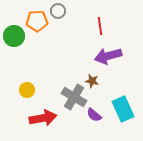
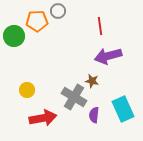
purple semicircle: rotated 56 degrees clockwise
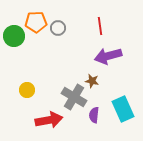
gray circle: moved 17 px down
orange pentagon: moved 1 px left, 1 px down
red arrow: moved 6 px right, 2 px down
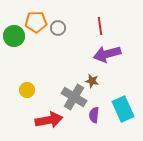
purple arrow: moved 1 px left, 2 px up
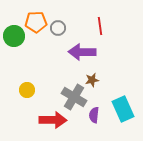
purple arrow: moved 25 px left, 2 px up; rotated 16 degrees clockwise
brown star: moved 1 px up; rotated 24 degrees counterclockwise
red arrow: moved 4 px right; rotated 12 degrees clockwise
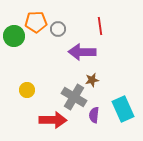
gray circle: moved 1 px down
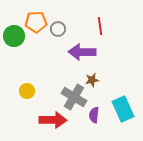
yellow circle: moved 1 px down
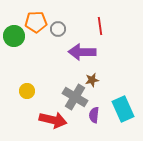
gray cross: moved 1 px right
red arrow: rotated 12 degrees clockwise
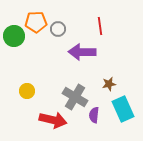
brown star: moved 17 px right, 4 px down
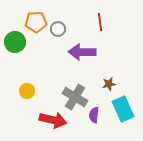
red line: moved 4 px up
green circle: moved 1 px right, 6 px down
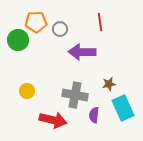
gray circle: moved 2 px right
green circle: moved 3 px right, 2 px up
gray cross: moved 2 px up; rotated 20 degrees counterclockwise
cyan rectangle: moved 1 px up
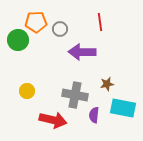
brown star: moved 2 px left
cyan rectangle: rotated 55 degrees counterclockwise
